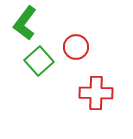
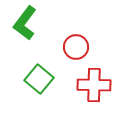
green square: moved 18 px down; rotated 8 degrees counterclockwise
red cross: moved 2 px left, 8 px up
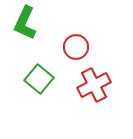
green L-shape: rotated 12 degrees counterclockwise
red cross: rotated 28 degrees counterclockwise
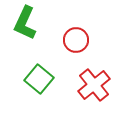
red circle: moved 7 px up
red cross: rotated 12 degrees counterclockwise
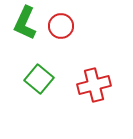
red circle: moved 15 px left, 14 px up
red cross: rotated 24 degrees clockwise
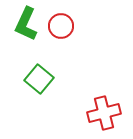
green L-shape: moved 1 px right, 1 px down
red cross: moved 10 px right, 28 px down
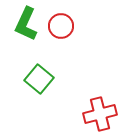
red cross: moved 4 px left, 1 px down
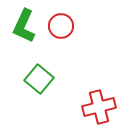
green L-shape: moved 2 px left, 2 px down
red cross: moved 1 px left, 7 px up
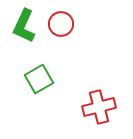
red circle: moved 2 px up
green square: rotated 20 degrees clockwise
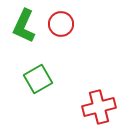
green square: moved 1 px left
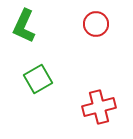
red circle: moved 35 px right
